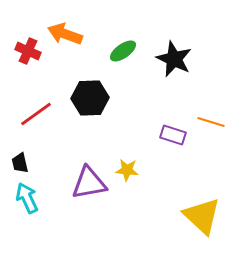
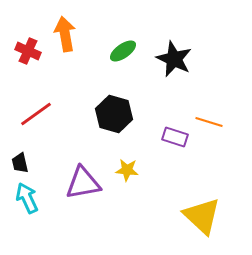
orange arrow: rotated 60 degrees clockwise
black hexagon: moved 24 px right, 16 px down; rotated 18 degrees clockwise
orange line: moved 2 px left
purple rectangle: moved 2 px right, 2 px down
purple triangle: moved 6 px left
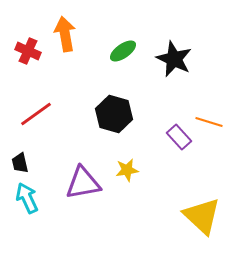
purple rectangle: moved 4 px right; rotated 30 degrees clockwise
yellow star: rotated 15 degrees counterclockwise
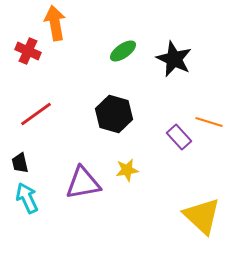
orange arrow: moved 10 px left, 11 px up
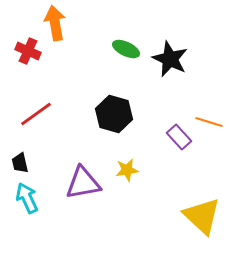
green ellipse: moved 3 px right, 2 px up; rotated 60 degrees clockwise
black star: moved 4 px left
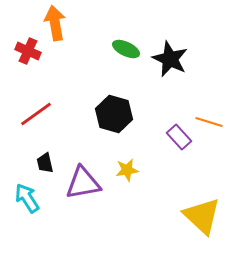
black trapezoid: moved 25 px right
cyan arrow: rotated 8 degrees counterclockwise
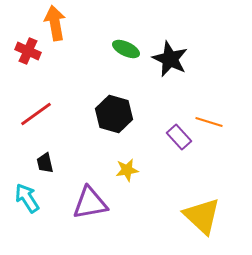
purple triangle: moved 7 px right, 20 px down
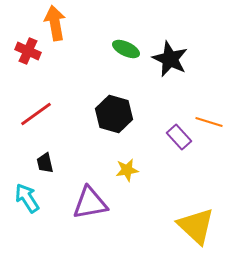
yellow triangle: moved 6 px left, 10 px down
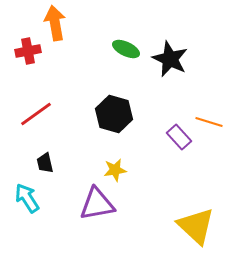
red cross: rotated 35 degrees counterclockwise
yellow star: moved 12 px left
purple triangle: moved 7 px right, 1 px down
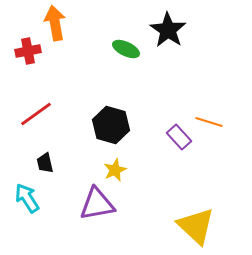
black star: moved 2 px left, 29 px up; rotated 9 degrees clockwise
black hexagon: moved 3 px left, 11 px down
yellow star: rotated 15 degrees counterclockwise
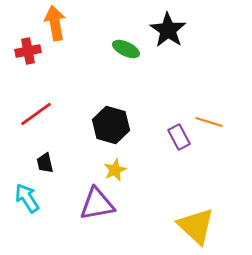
purple rectangle: rotated 15 degrees clockwise
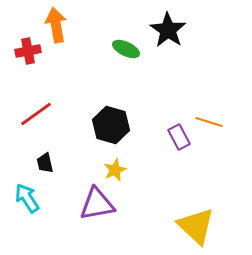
orange arrow: moved 1 px right, 2 px down
